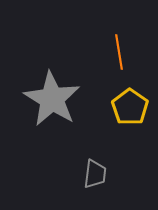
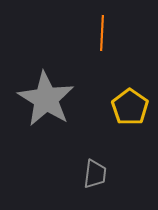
orange line: moved 17 px left, 19 px up; rotated 12 degrees clockwise
gray star: moved 6 px left
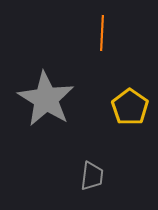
gray trapezoid: moved 3 px left, 2 px down
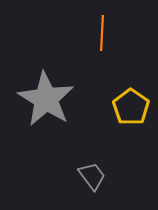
yellow pentagon: moved 1 px right
gray trapezoid: rotated 44 degrees counterclockwise
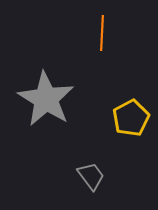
yellow pentagon: moved 11 px down; rotated 9 degrees clockwise
gray trapezoid: moved 1 px left
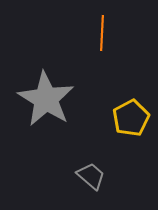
gray trapezoid: rotated 12 degrees counterclockwise
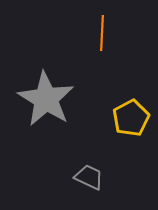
gray trapezoid: moved 2 px left, 1 px down; rotated 16 degrees counterclockwise
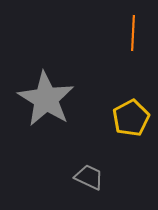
orange line: moved 31 px right
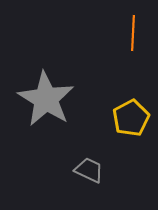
gray trapezoid: moved 7 px up
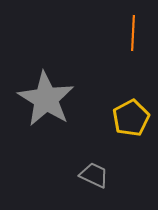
gray trapezoid: moved 5 px right, 5 px down
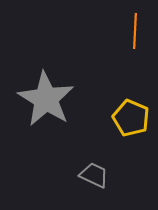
orange line: moved 2 px right, 2 px up
yellow pentagon: rotated 21 degrees counterclockwise
